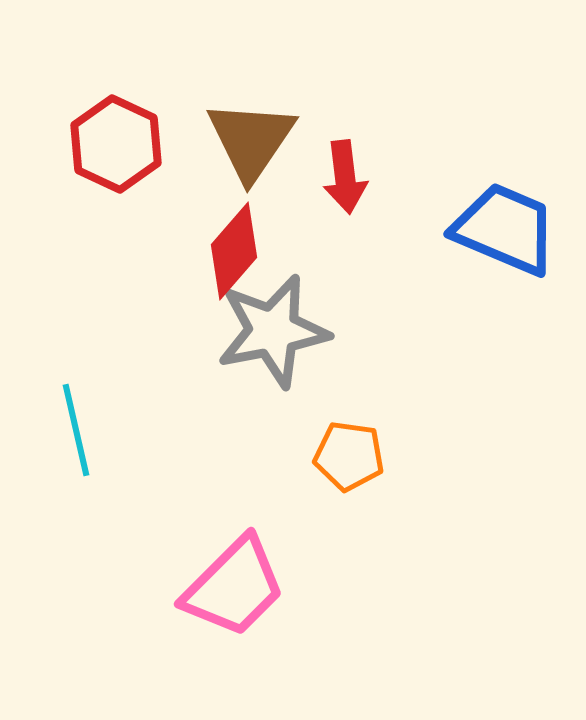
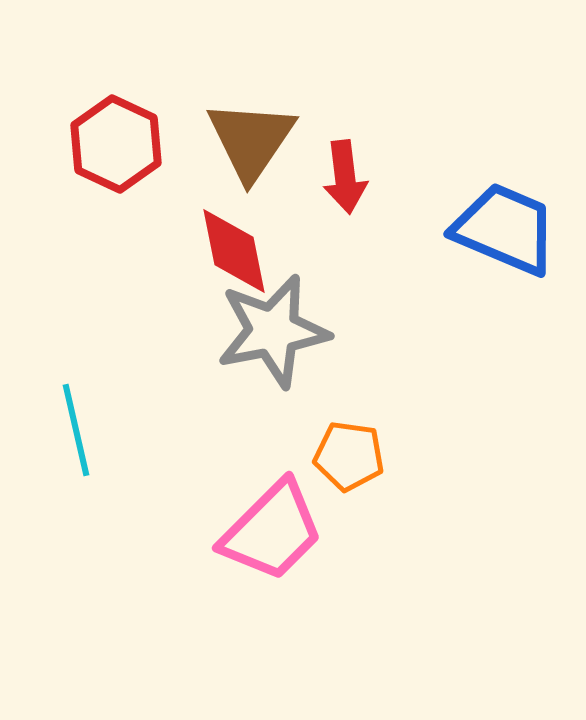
red diamond: rotated 52 degrees counterclockwise
pink trapezoid: moved 38 px right, 56 px up
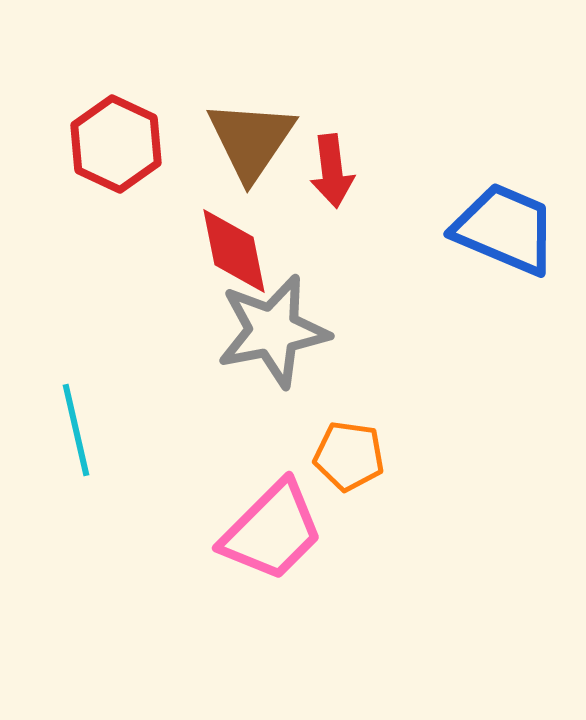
red arrow: moved 13 px left, 6 px up
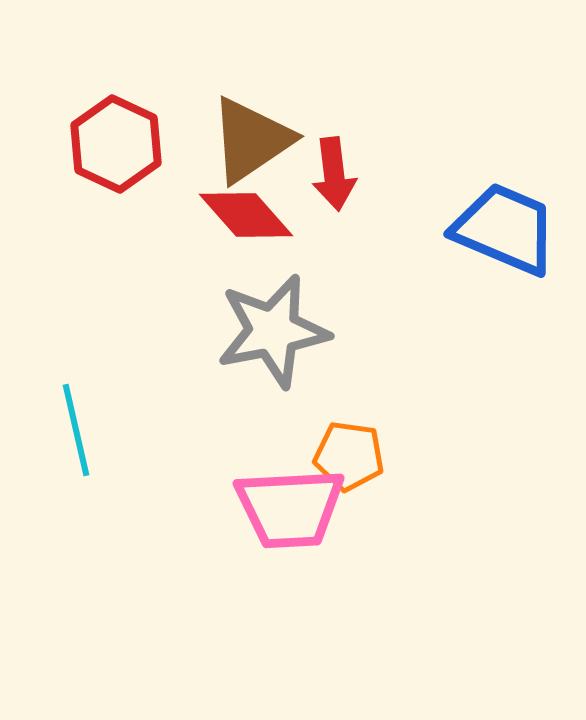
brown triangle: rotated 22 degrees clockwise
red arrow: moved 2 px right, 3 px down
red diamond: moved 12 px right, 36 px up; rotated 30 degrees counterclockwise
pink trapezoid: moved 18 px right, 23 px up; rotated 42 degrees clockwise
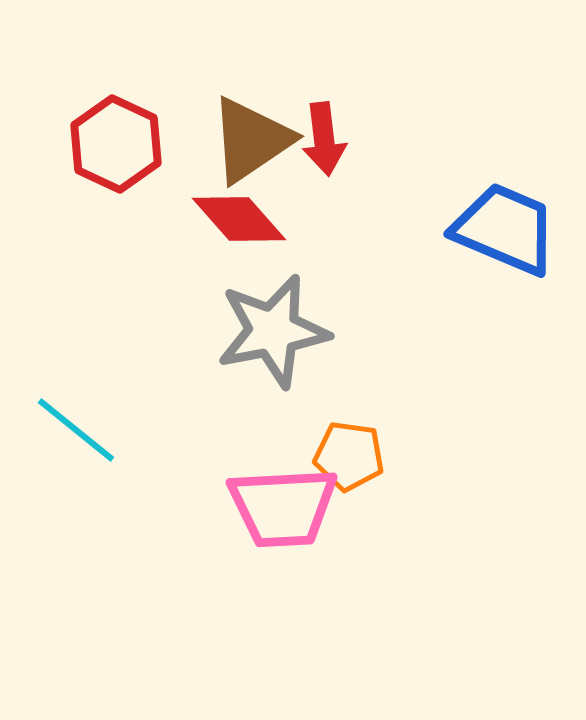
red arrow: moved 10 px left, 35 px up
red diamond: moved 7 px left, 4 px down
cyan line: rotated 38 degrees counterclockwise
pink trapezoid: moved 7 px left, 1 px up
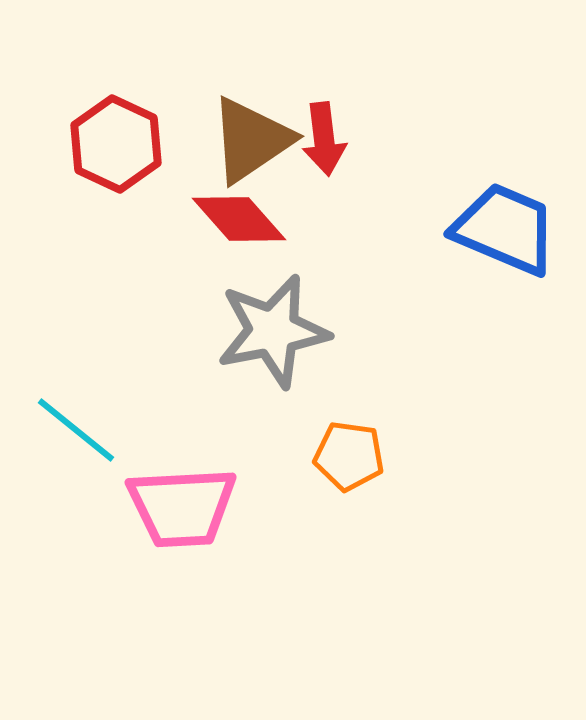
pink trapezoid: moved 101 px left
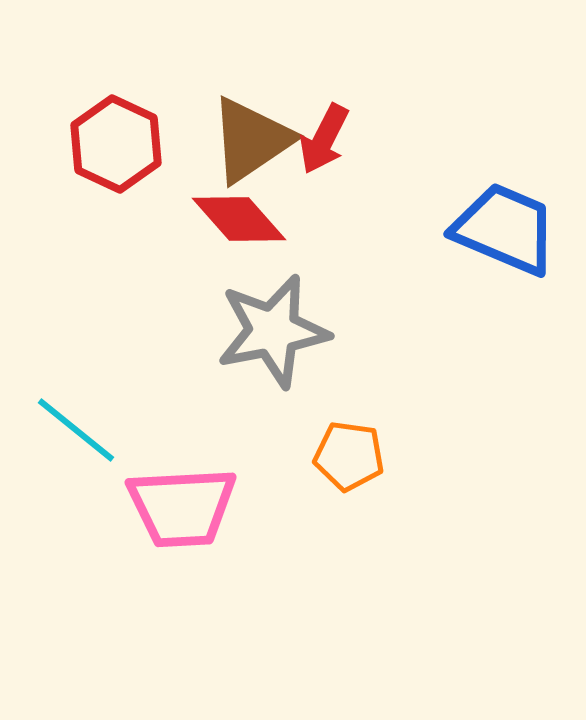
red arrow: rotated 34 degrees clockwise
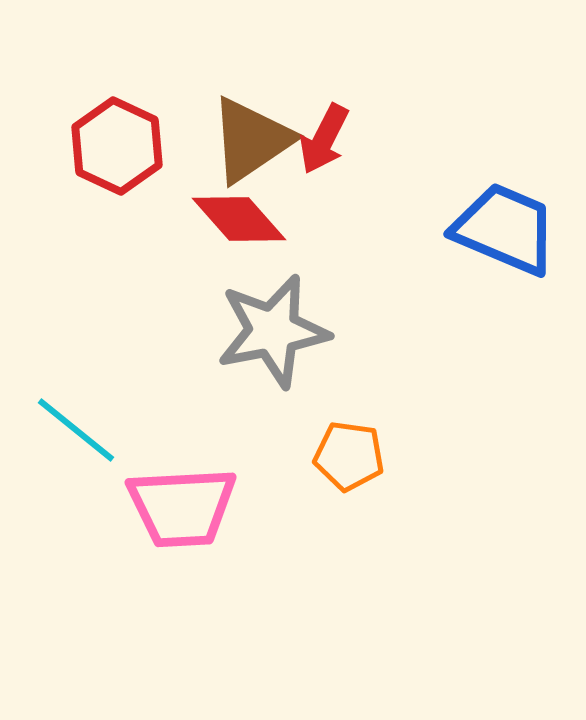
red hexagon: moved 1 px right, 2 px down
